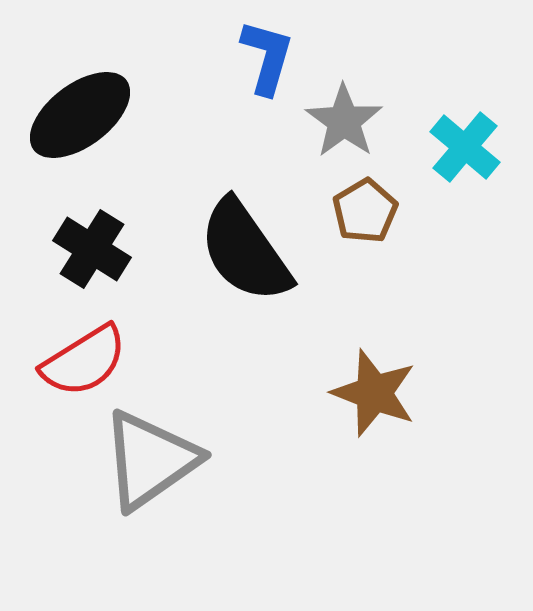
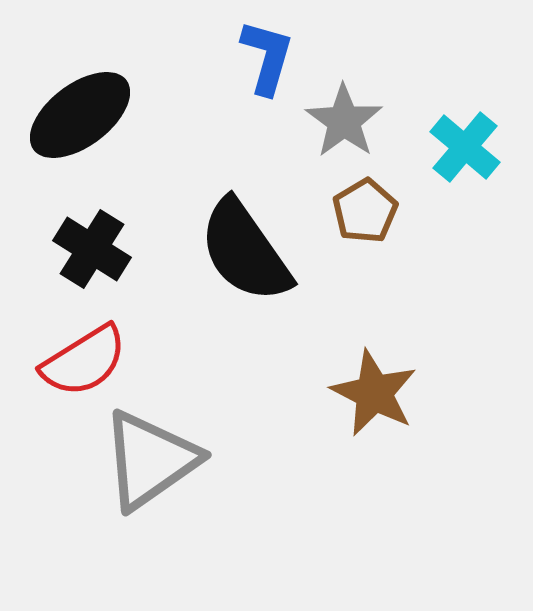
brown star: rotated 6 degrees clockwise
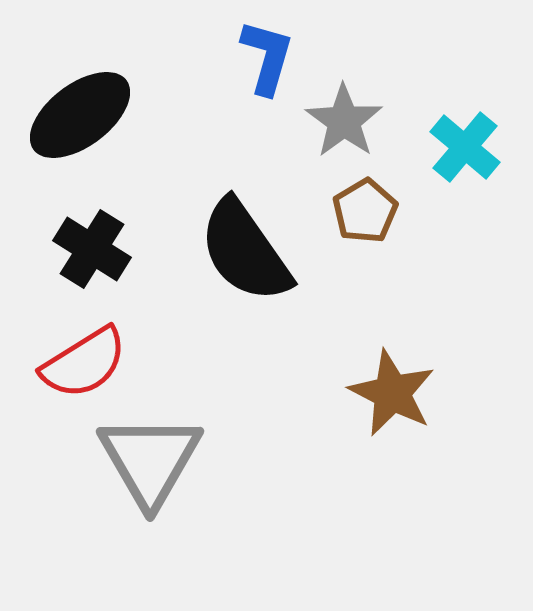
red semicircle: moved 2 px down
brown star: moved 18 px right
gray triangle: rotated 25 degrees counterclockwise
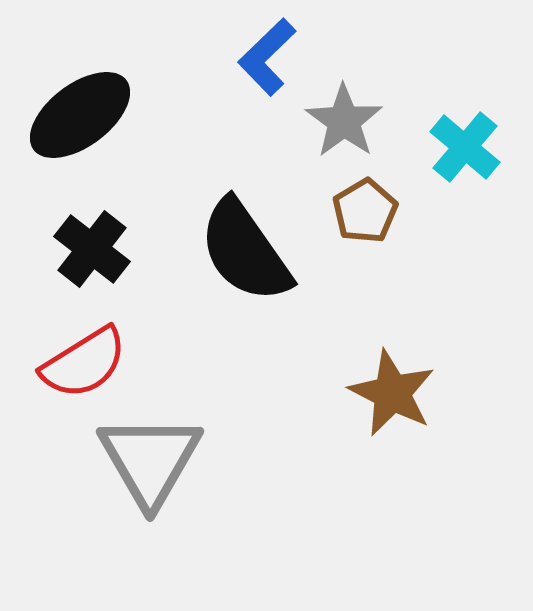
blue L-shape: rotated 150 degrees counterclockwise
black cross: rotated 6 degrees clockwise
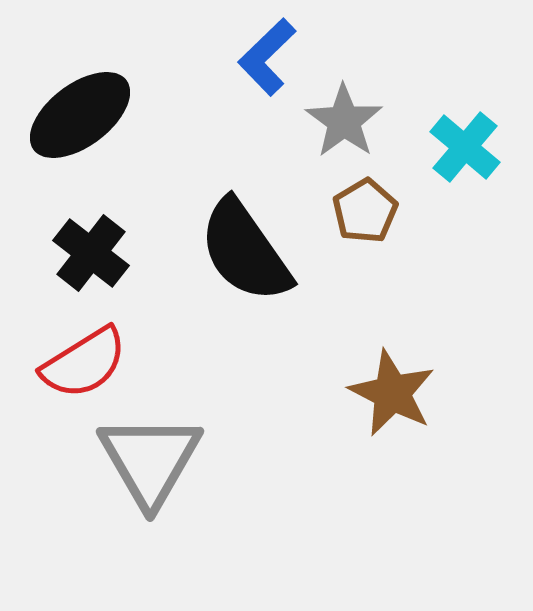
black cross: moved 1 px left, 4 px down
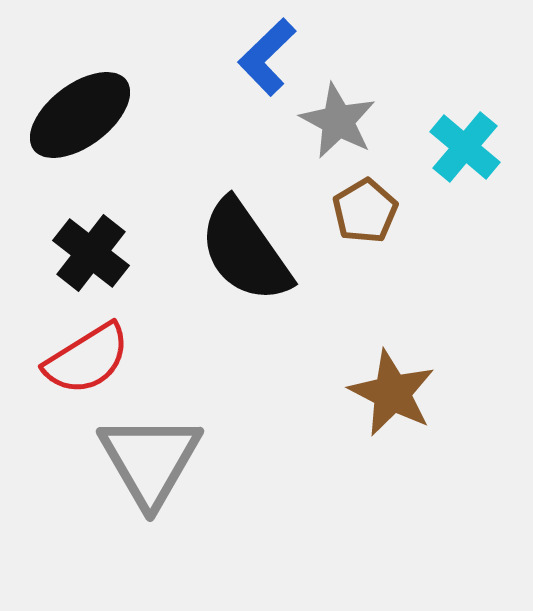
gray star: moved 6 px left; rotated 8 degrees counterclockwise
red semicircle: moved 3 px right, 4 px up
